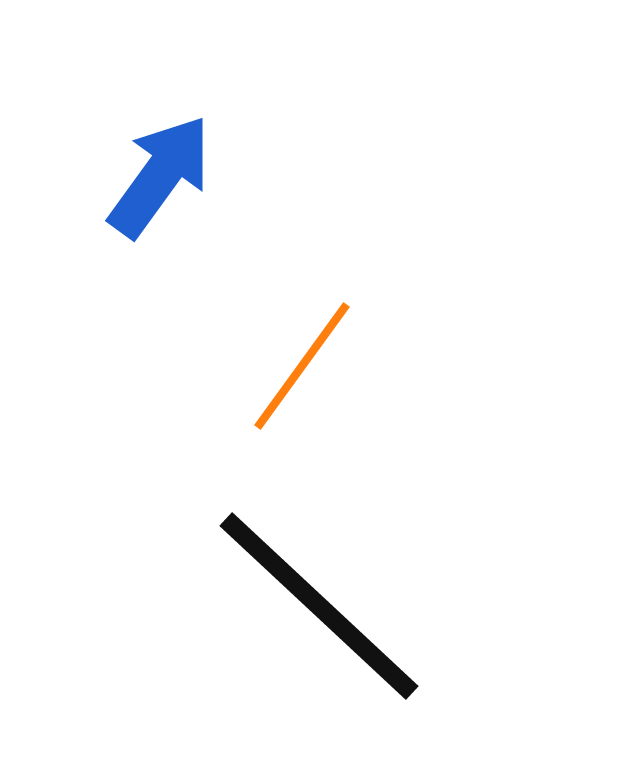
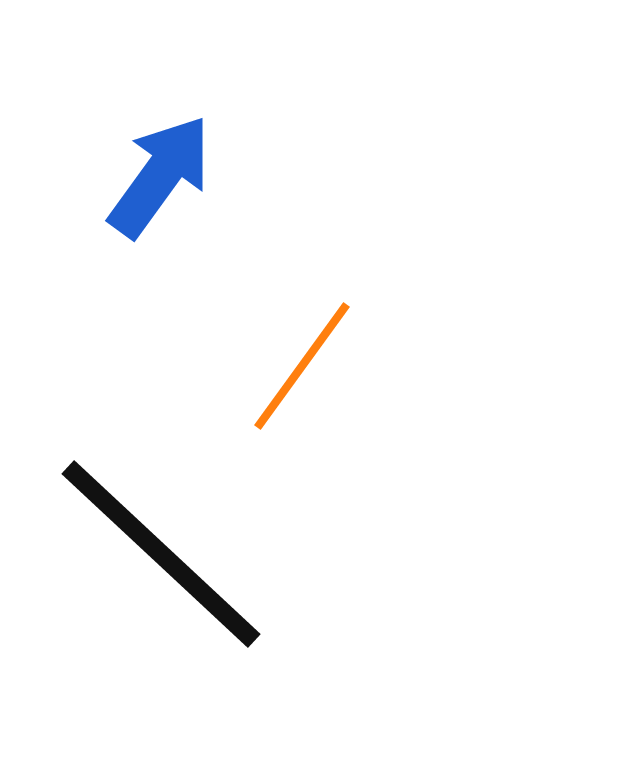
black line: moved 158 px left, 52 px up
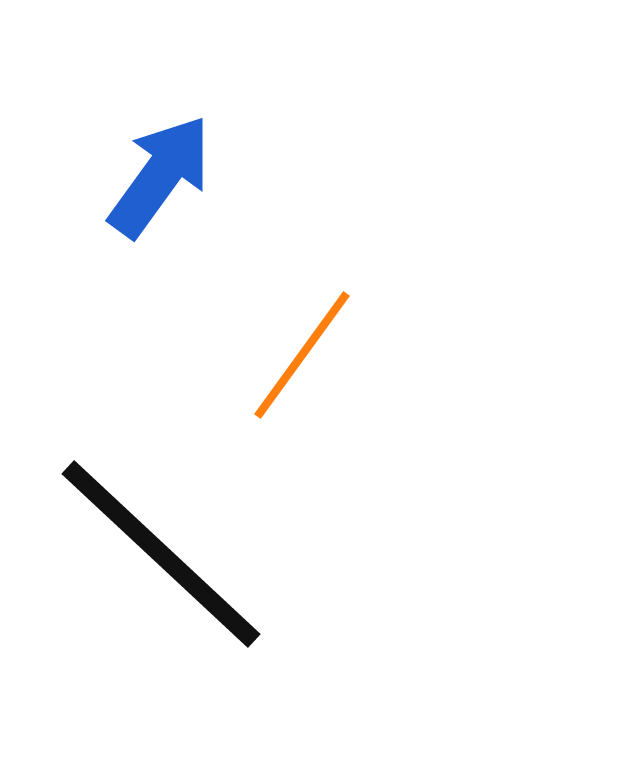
orange line: moved 11 px up
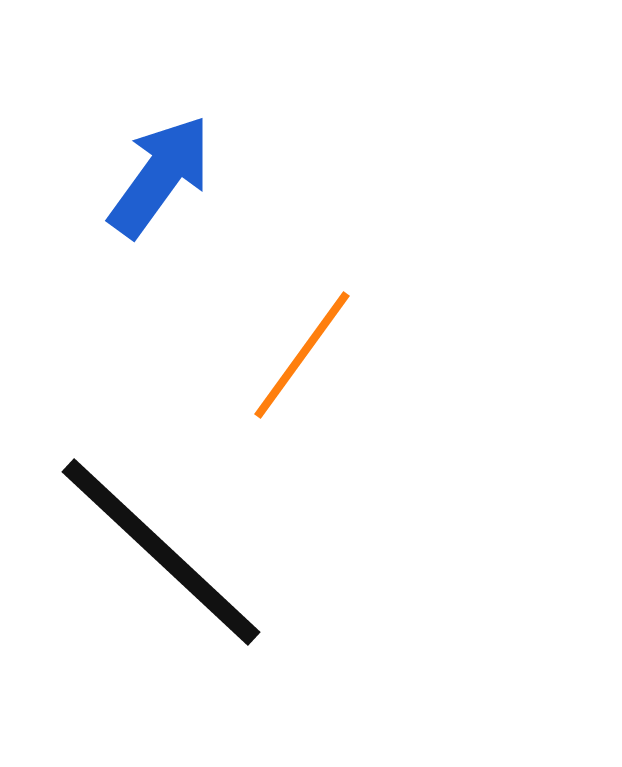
black line: moved 2 px up
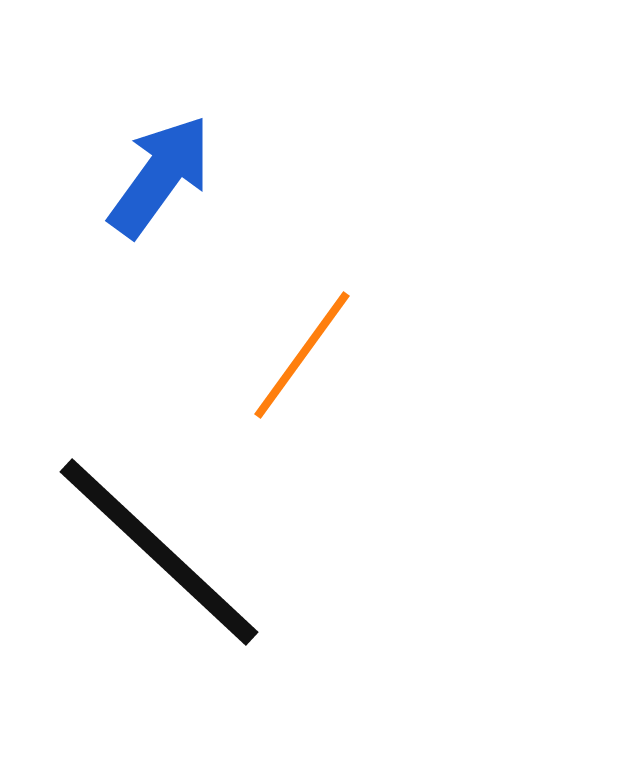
black line: moved 2 px left
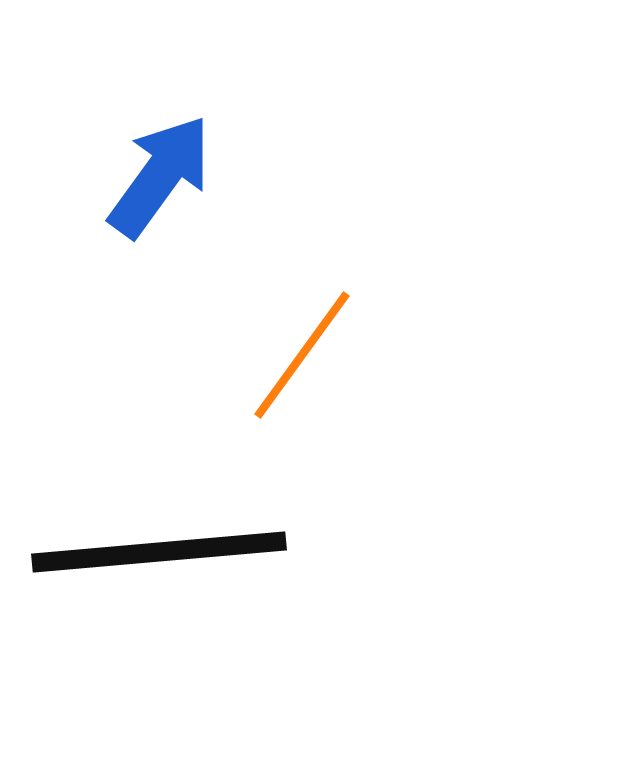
black line: rotated 48 degrees counterclockwise
